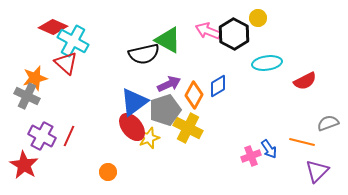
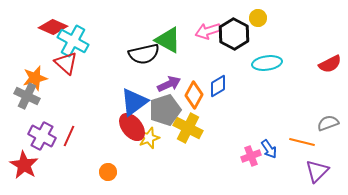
pink arrow: rotated 40 degrees counterclockwise
red semicircle: moved 25 px right, 17 px up
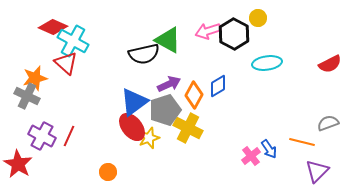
pink cross: rotated 18 degrees counterclockwise
red star: moved 6 px left, 1 px up
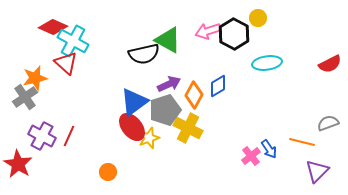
gray cross: moved 2 px left, 1 px down; rotated 30 degrees clockwise
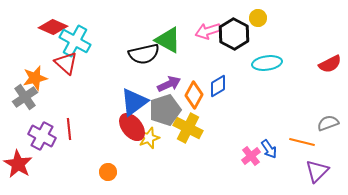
cyan cross: moved 2 px right
red line: moved 7 px up; rotated 30 degrees counterclockwise
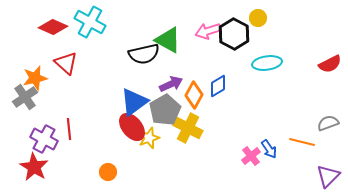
cyan cross: moved 15 px right, 19 px up
purple arrow: moved 2 px right
gray pentagon: rotated 12 degrees counterclockwise
purple cross: moved 2 px right, 3 px down
red star: moved 16 px right, 3 px down
purple triangle: moved 11 px right, 5 px down
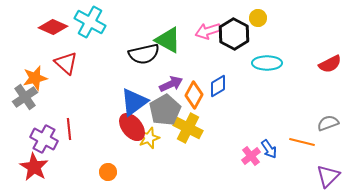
cyan ellipse: rotated 8 degrees clockwise
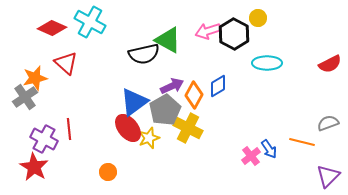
red diamond: moved 1 px left, 1 px down
purple arrow: moved 1 px right, 2 px down
red ellipse: moved 4 px left, 1 px down
